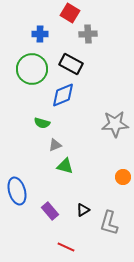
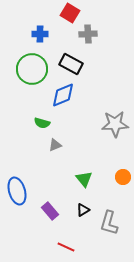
green triangle: moved 19 px right, 13 px down; rotated 36 degrees clockwise
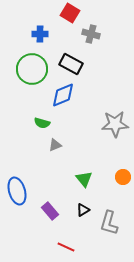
gray cross: moved 3 px right; rotated 18 degrees clockwise
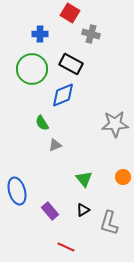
green semicircle: rotated 42 degrees clockwise
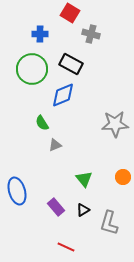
purple rectangle: moved 6 px right, 4 px up
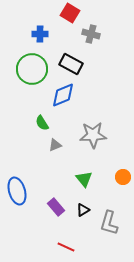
gray star: moved 22 px left, 11 px down
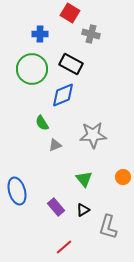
gray L-shape: moved 1 px left, 4 px down
red line: moved 2 px left; rotated 66 degrees counterclockwise
